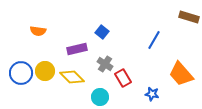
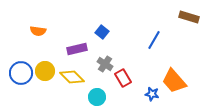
orange trapezoid: moved 7 px left, 7 px down
cyan circle: moved 3 px left
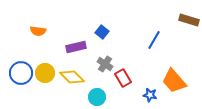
brown rectangle: moved 3 px down
purple rectangle: moved 1 px left, 2 px up
yellow circle: moved 2 px down
blue star: moved 2 px left, 1 px down
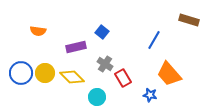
orange trapezoid: moved 5 px left, 7 px up
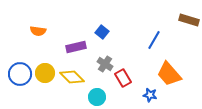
blue circle: moved 1 px left, 1 px down
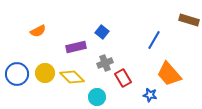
orange semicircle: rotated 35 degrees counterclockwise
gray cross: moved 1 px up; rotated 35 degrees clockwise
blue circle: moved 3 px left
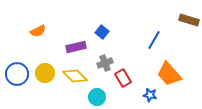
yellow diamond: moved 3 px right, 1 px up
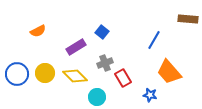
brown rectangle: moved 1 px left, 1 px up; rotated 12 degrees counterclockwise
purple rectangle: rotated 18 degrees counterclockwise
orange trapezoid: moved 2 px up
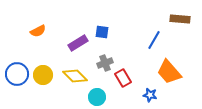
brown rectangle: moved 8 px left
blue square: rotated 32 degrees counterclockwise
purple rectangle: moved 2 px right, 4 px up
yellow circle: moved 2 px left, 2 px down
